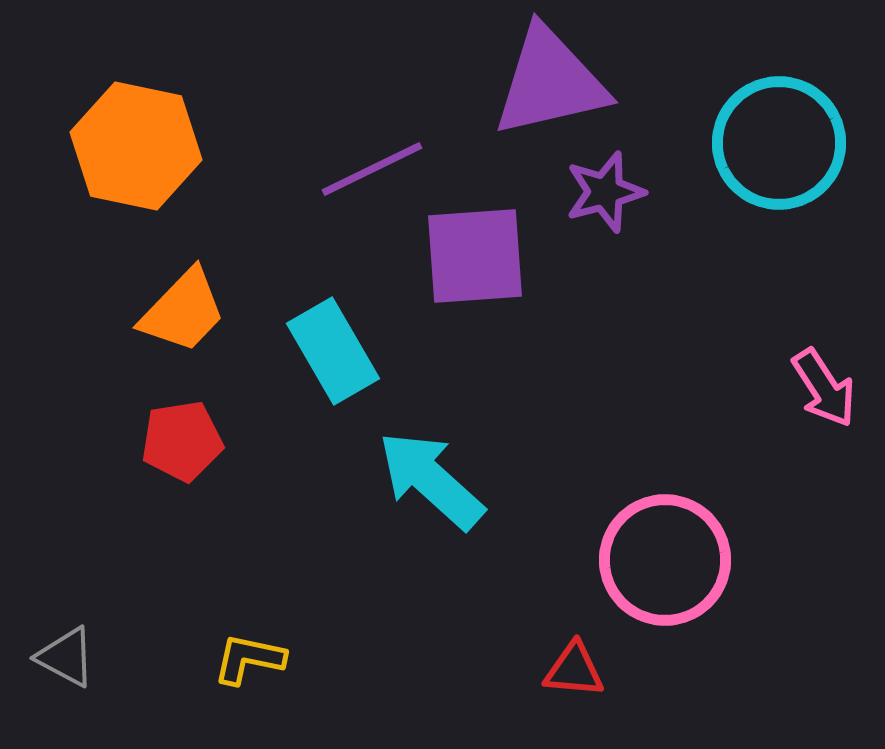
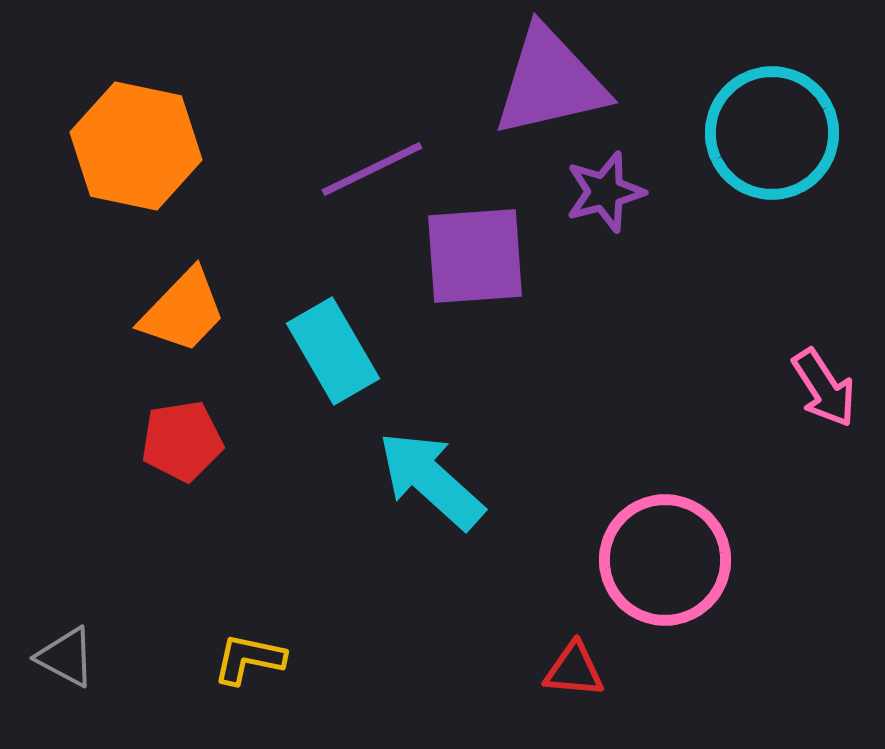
cyan circle: moved 7 px left, 10 px up
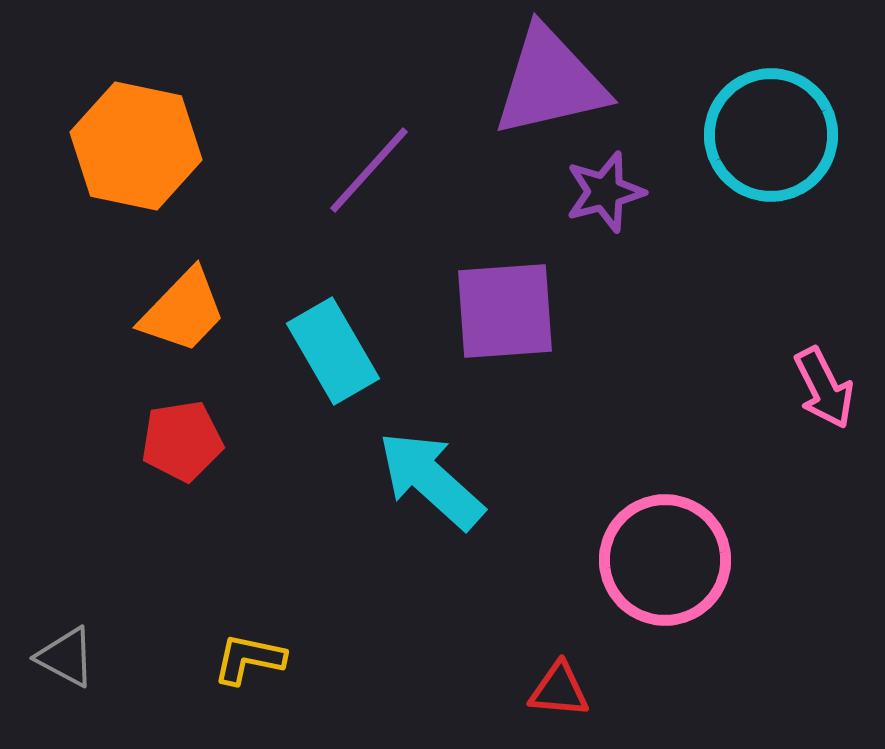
cyan circle: moved 1 px left, 2 px down
purple line: moved 3 px left, 1 px down; rotated 22 degrees counterclockwise
purple square: moved 30 px right, 55 px down
pink arrow: rotated 6 degrees clockwise
red triangle: moved 15 px left, 20 px down
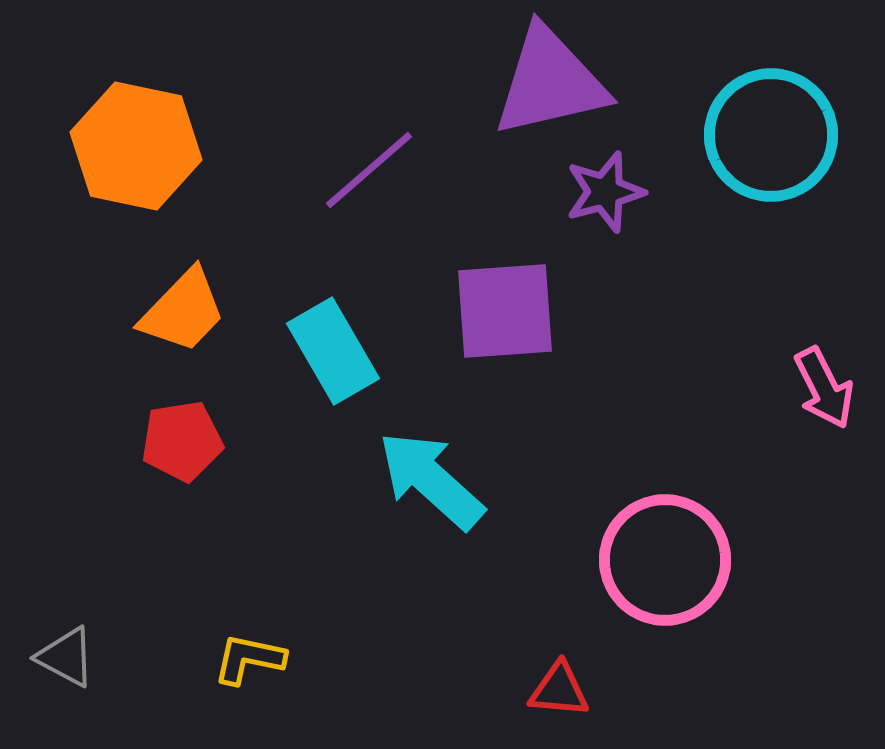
purple line: rotated 7 degrees clockwise
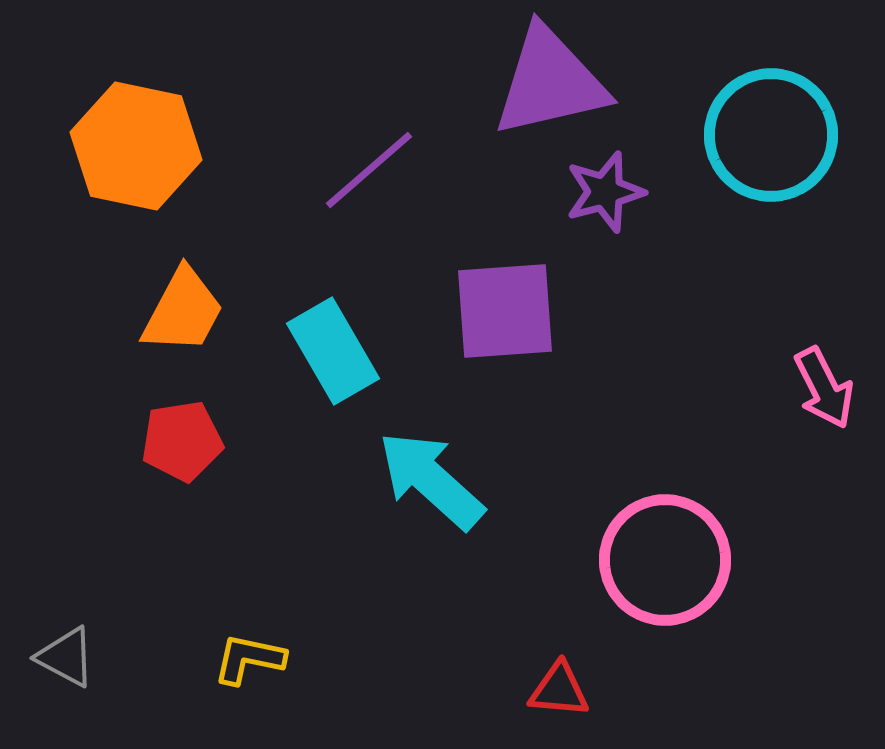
orange trapezoid: rotated 16 degrees counterclockwise
